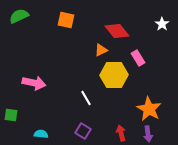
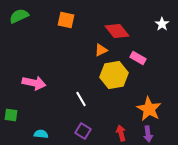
pink rectangle: rotated 28 degrees counterclockwise
yellow hexagon: rotated 8 degrees counterclockwise
white line: moved 5 px left, 1 px down
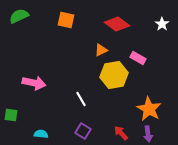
red diamond: moved 7 px up; rotated 15 degrees counterclockwise
red arrow: rotated 28 degrees counterclockwise
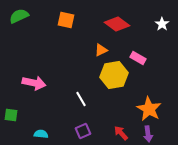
purple square: rotated 35 degrees clockwise
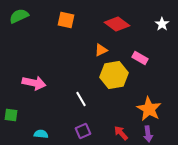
pink rectangle: moved 2 px right
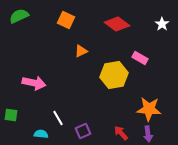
orange square: rotated 12 degrees clockwise
orange triangle: moved 20 px left, 1 px down
white line: moved 23 px left, 19 px down
orange star: rotated 25 degrees counterclockwise
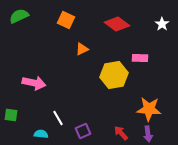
orange triangle: moved 1 px right, 2 px up
pink rectangle: rotated 28 degrees counterclockwise
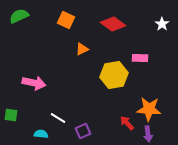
red diamond: moved 4 px left
white line: rotated 28 degrees counterclockwise
red arrow: moved 6 px right, 10 px up
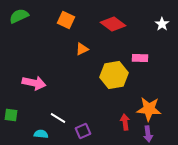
red arrow: moved 2 px left, 1 px up; rotated 35 degrees clockwise
